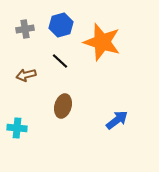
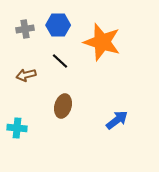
blue hexagon: moved 3 px left; rotated 15 degrees clockwise
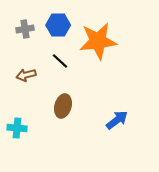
orange star: moved 4 px left, 1 px up; rotated 24 degrees counterclockwise
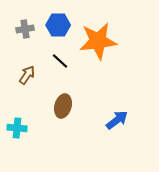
brown arrow: moved 1 px right; rotated 138 degrees clockwise
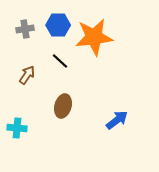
orange star: moved 4 px left, 4 px up
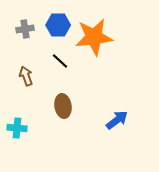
brown arrow: moved 1 px left, 1 px down; rotated 54 degrees counterclockwise
brown ellipse: rotated 25 degrees counterclockwise
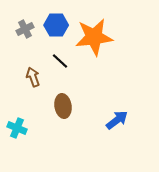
blue hexagon: moved 2 px left
gray cross: rotated 18 degrees counterclockwise
brown arrow: moved 7 px right, 1 px down
cyan cross: rotated 18 degrees clockwise
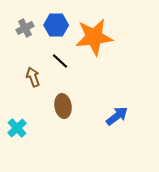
gray cross: moved 1 px up
blue arrow: moved 4 px up
cyan cross: rotated 24 degrees clockwise
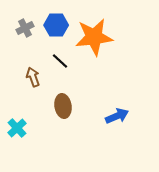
blue arrow: rotated 15 degrees clockwise
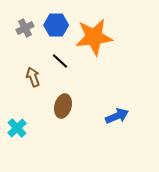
brown ellipse: rotated 25 degrees clockwise
